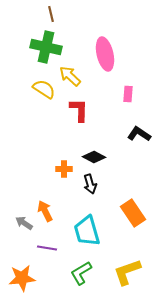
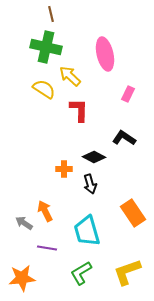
pink rectangle: rotated 21 degrees clockwise
black L-shape: moved 15 px left, 4 px down
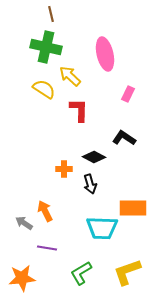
orange rectangle: moved 5 px up; rotated 56 degrees counterclockwise
cyan trapezoid: moved 15 px right, 3 px up; rotated 72 degrees counterclockwise
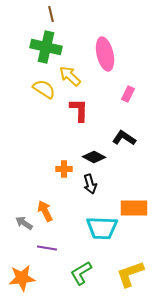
orange rectangle: moved 1 px right
yellow L-shape: moved 3 px right, 2 px down
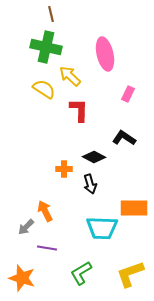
gray arrow: moved 2 px right, 4 px down; rotated 78 degrees counterclockwise
orange star: rotated 24 degrees clockwise
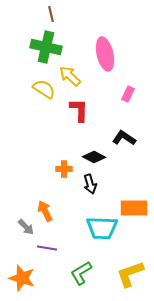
gray arrow: rotated 90 degrees counterclockwise
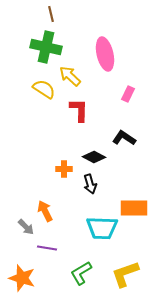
yellow L-shape: moved 5 px left
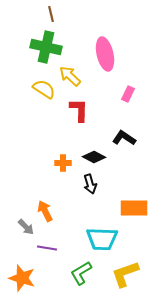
orange cross: moved 1 px left, 6 px up
cyan trapezoid: moved 11 px down
